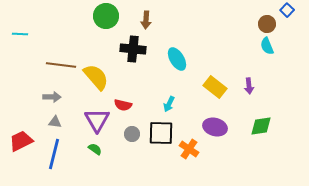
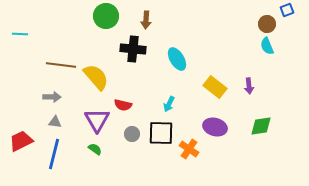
blue square: rotated 24 degrees clockwise
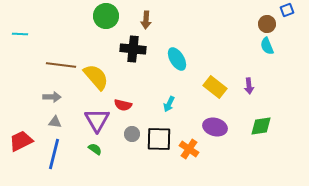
black square: moved 2 px left, 6 px down
